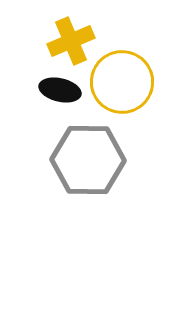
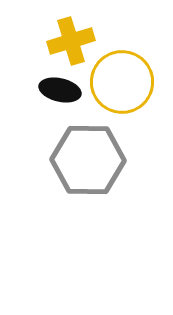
yellow cross: rotated 6 degrees clockwise
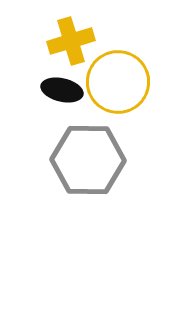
yellow circle: moved 4 px left
black ellipse: moved 2 px right
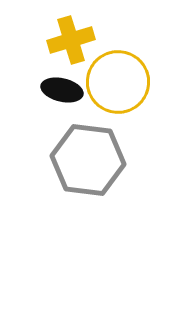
yellow cross: moved 1 px up
gray hexagon: rotated 6 degrees clockwise
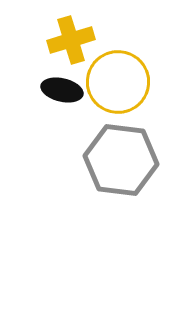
gray hexagon: moved 33 px right
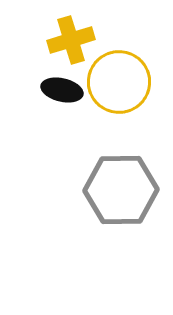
yellow circle: moved 1 px right
gray hexagon: moved 30 px down; rotated 8 degrees counterclockwise
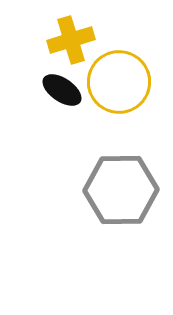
black ellipse: rotated 21 degrees clockwise
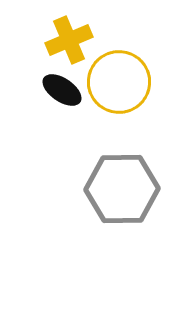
yellow cross: moved 2 px left; rotated 6 degrees counterclockwise
gray hexagon: moved 1 px right, 1 px up
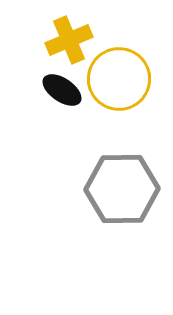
yellow circle: moved 3 px up
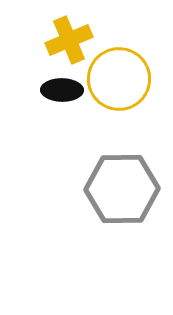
black ellipse: rotated 33 degrees counterclockwise
